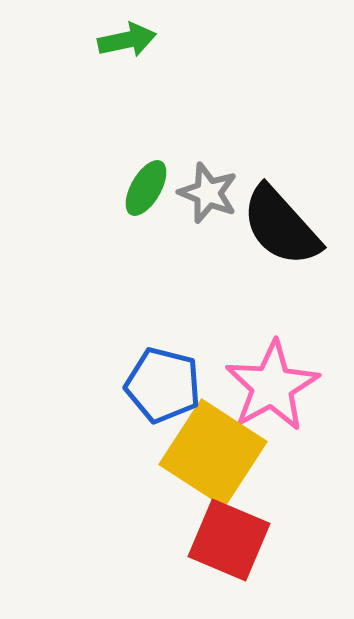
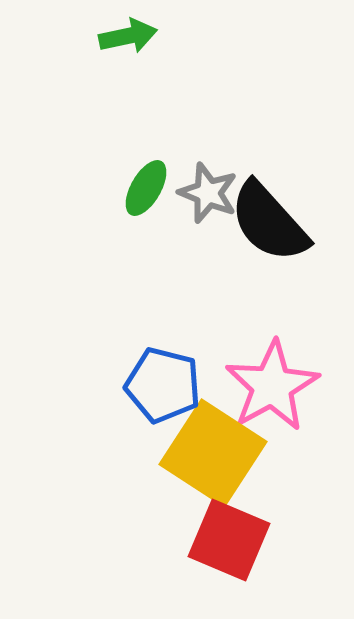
green arrow: moved 1 px right, 4 px up
black semicircle: moved 12 px left, 4 px up
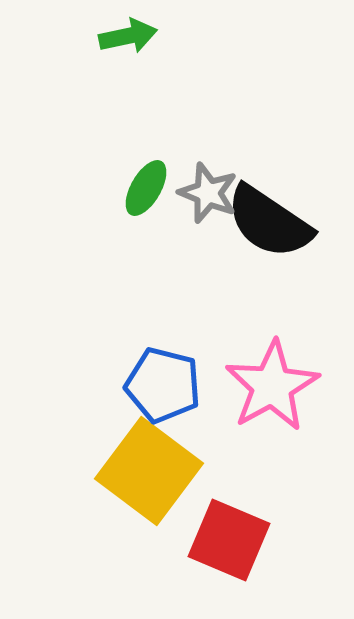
black semicircle: rotated 14 degrees counterclockwise
yellow square: moved 64 px left, 18 px down; rotated 4 degrees clockwise
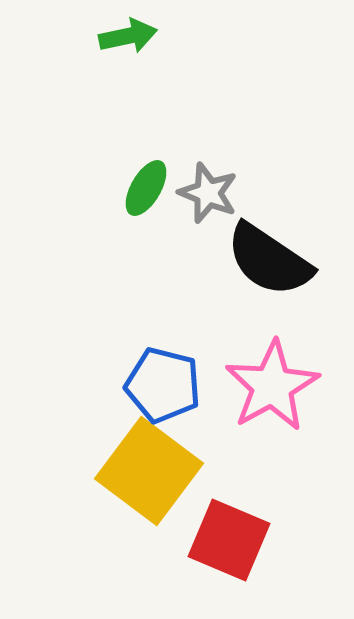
black semicircle: moved 38 px down
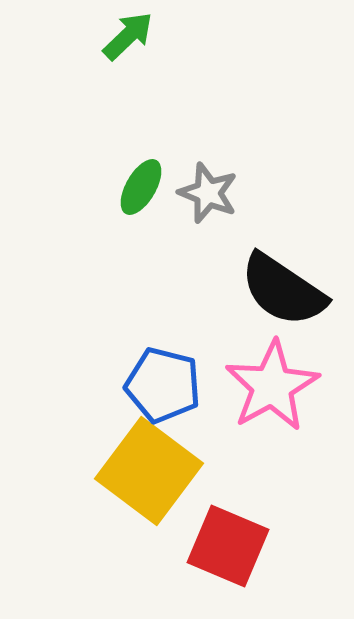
green arrow: rotated 32 degrees counterclockwise
green ellipse: moved 5 px left, 1 px up
black semicircle: moved 14 px right, 30 px down
red square: moved 1 px left, 6 px down
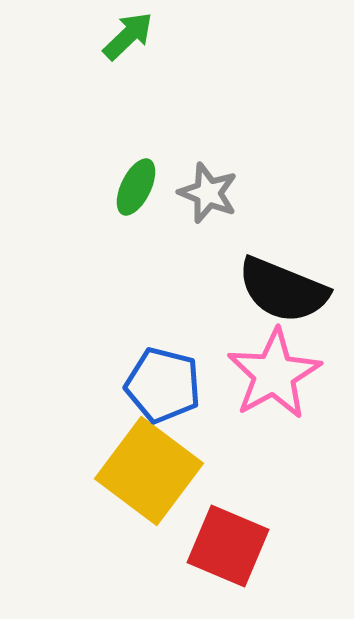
green ellipse: moved 5 px left; rotated 4 degrees counterclockwise
black semicircle: rotated 12 degrees counterclockwise
pink star: moved 2 px right, 12 px up
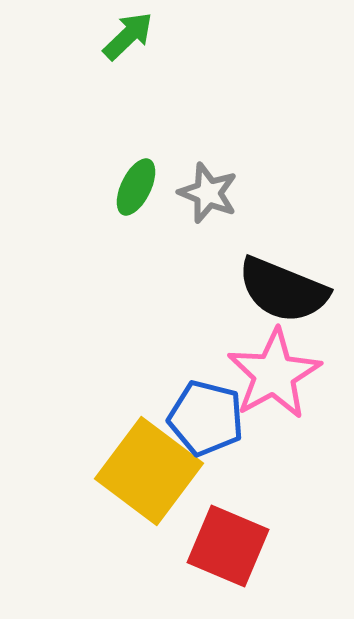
blue pentagon: moved 43 px right, 33 px down
